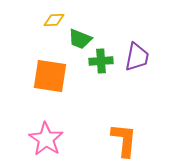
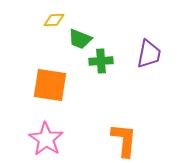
purple trapezoid: moved 12 px right, 3 px up
orange square: moved 9 px down
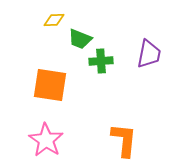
pink star: moved 1 px down
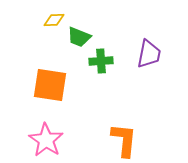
green trapezoid: moved 1 px left, 2 px up
